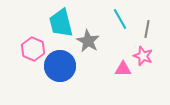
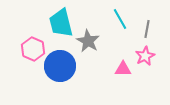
pink star: moved 2 px right; rotated 24 degrees clockwise
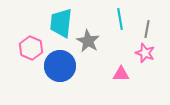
cyan line: rotated 20 degrees clockwise
cyan trapezoid: rotated 20 degrees clockwise
pink hexagon: moved 2 px left, 1 px up
pink star: moved 3 px up; rotated 24 degrees counterclockwise
pink triangle: moved 2 px left, 5 px down
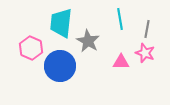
pink triangle: moved 12 px up
